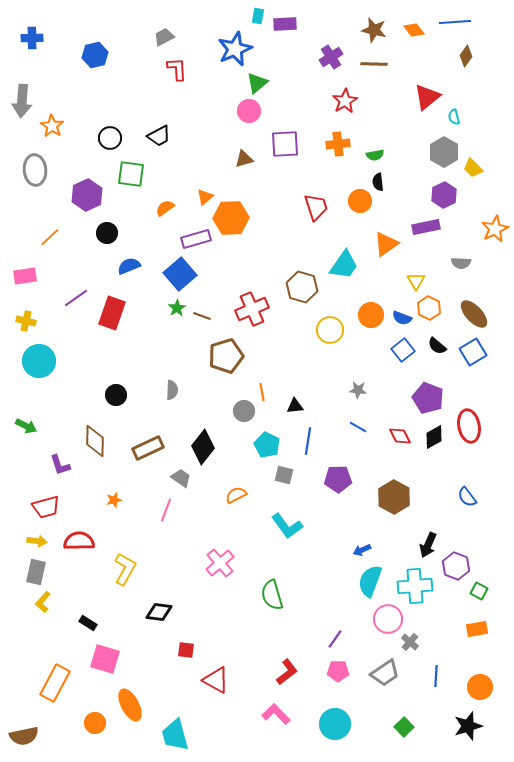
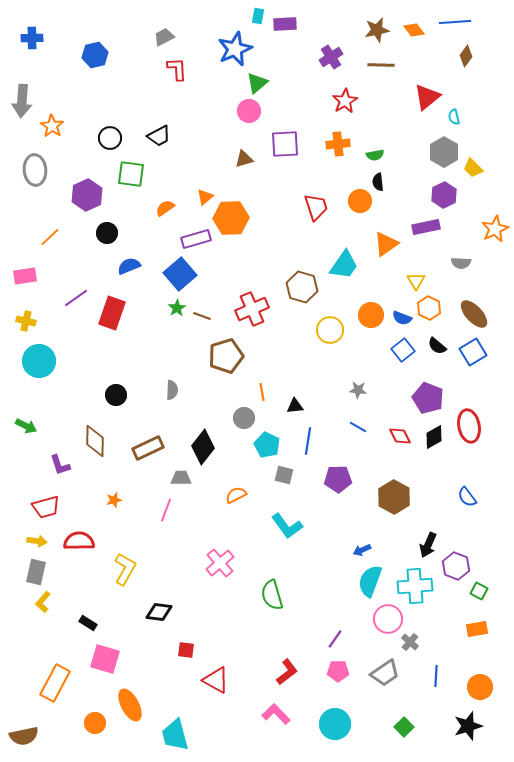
brown star at (374, 30): moved 3 px right; rotated 25 degrees counterclockwise
brown line at (374, 64): moved 7 px right, 1 px down
gray circle at (244, 411): moved 7 px down
gray trapezoid at (181, 478): rotated 35 degrees counterclockwise
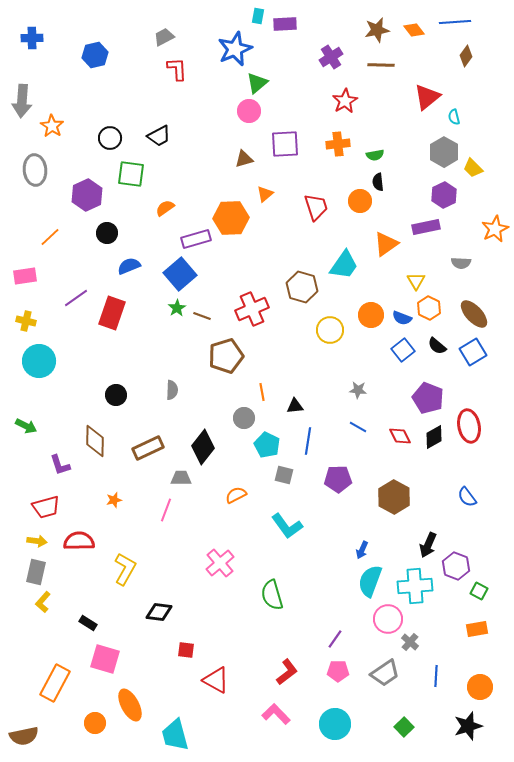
orange triangle at (205, 197): moved 60 px right, 3 px up
blue arrow at (362, 550): rotated 42 degrees counterclockwise
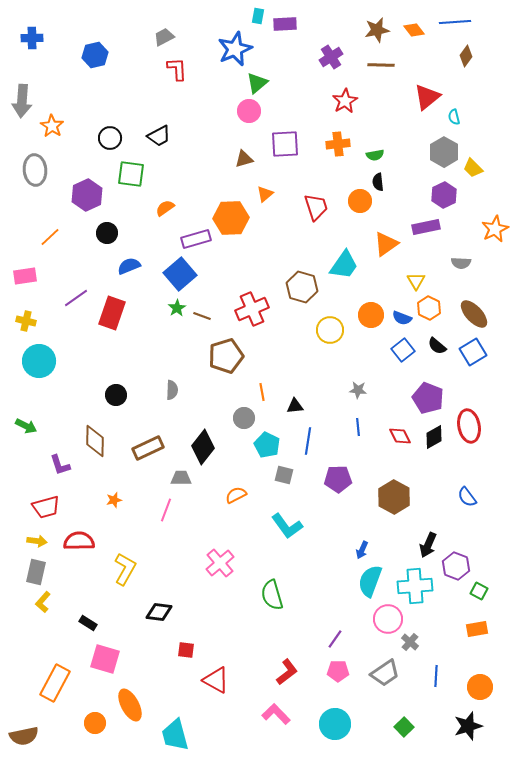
blue line at (358, 427): rotated 54 degrees clockwise
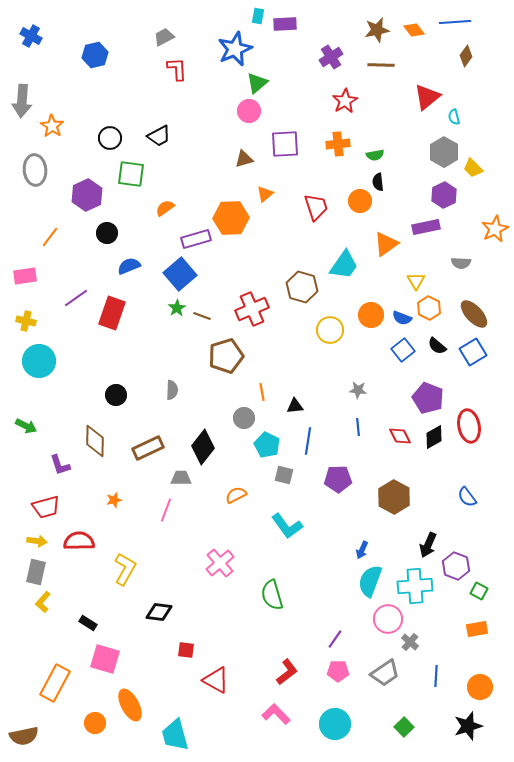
blue cross at (32, 38): moved 1 px left, 2 px up; rotated 30 degrees clockwise
orange line at (50, 237): rotated 10 degrees counterclockwise
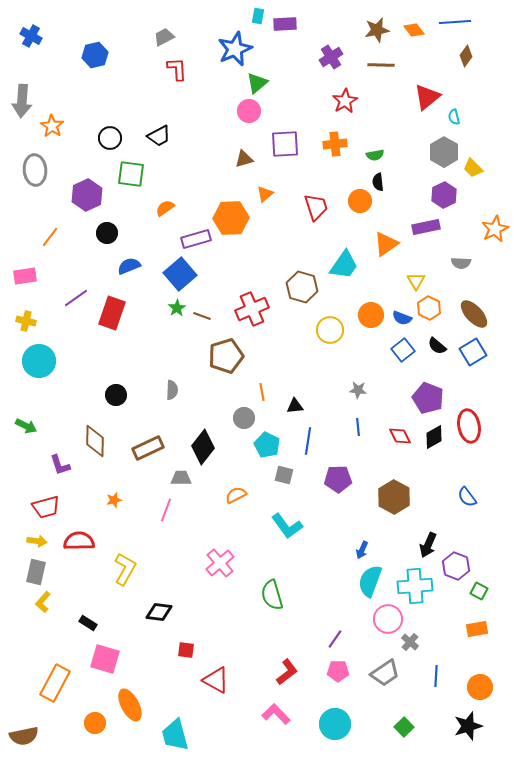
orange cross at (338, 144): moved 3 px left
